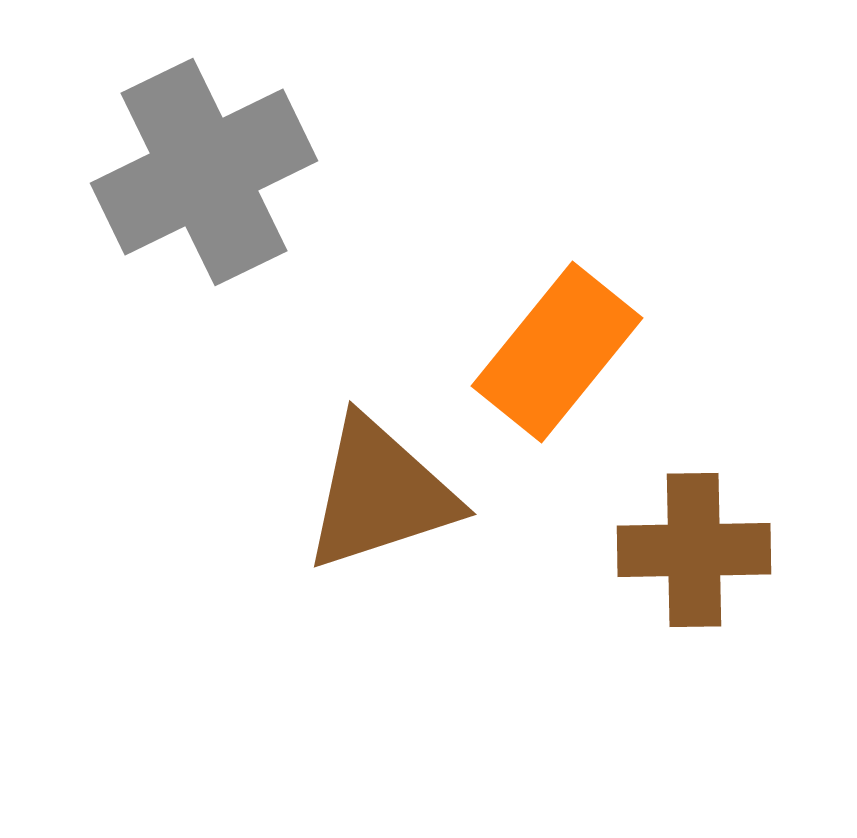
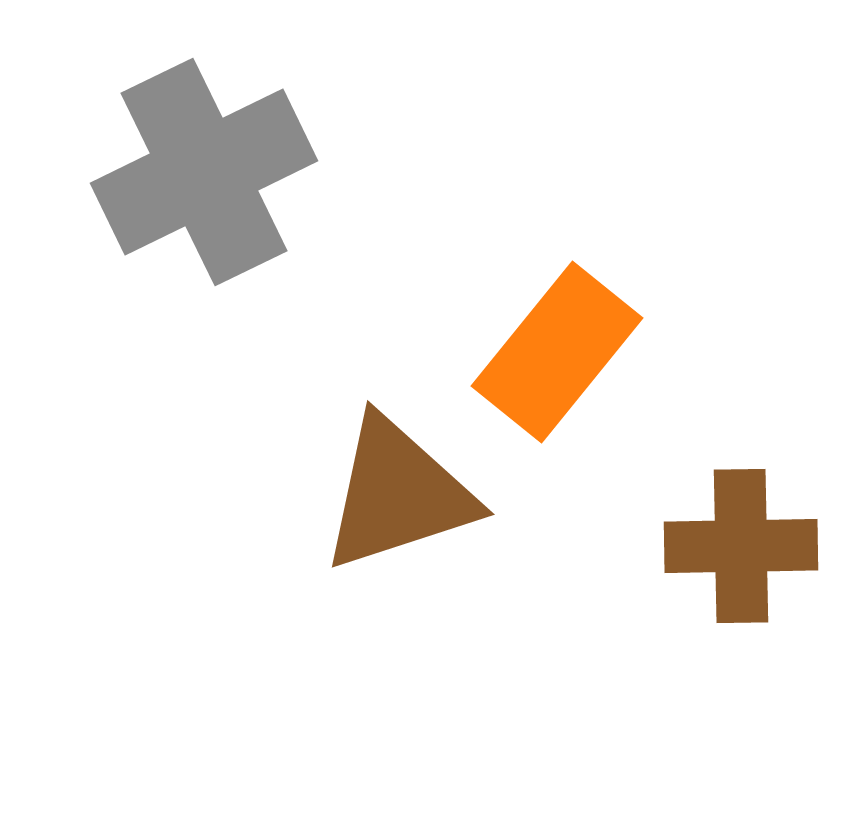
brown triangle: moved 18 px right
brown cross: moved 47 px right, 4 px up
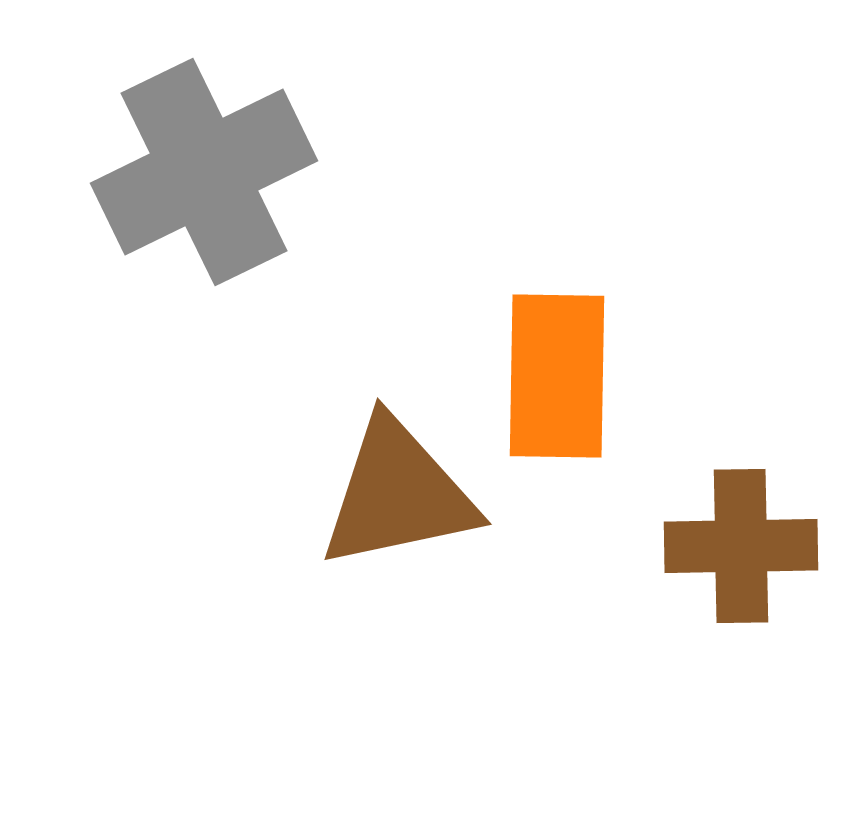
orange rectangle: moved 24 px down; rotated 38 degrees counterclockwise
brown triangle: rotated 6 degrees clockwise
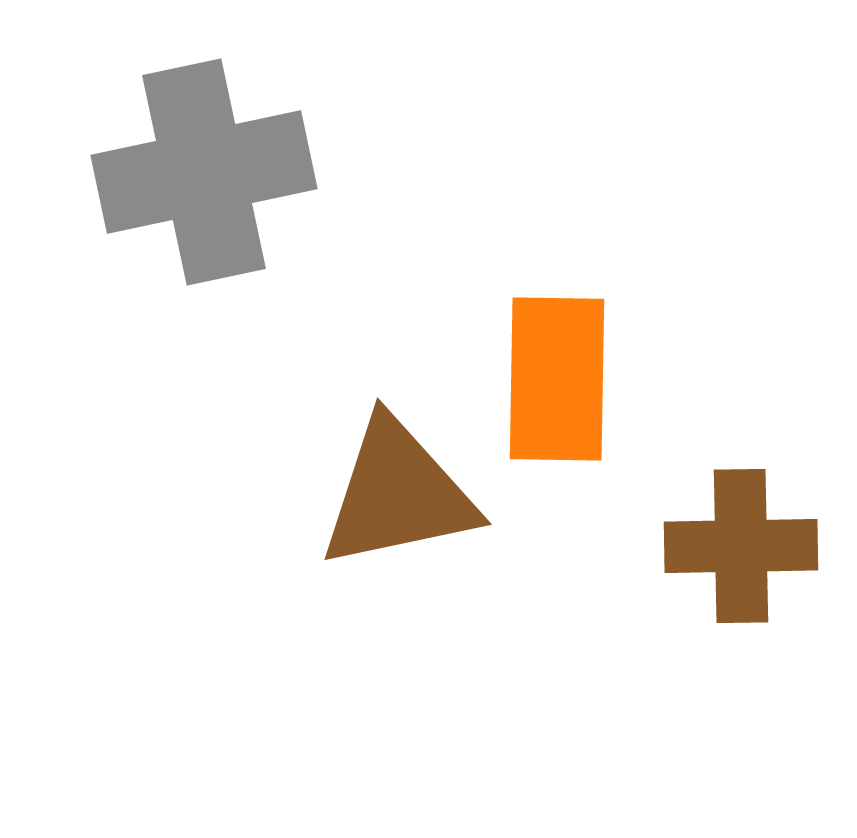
gray cross: rotated 14 degrees clockwise
orange rectangle: moved 3 px down
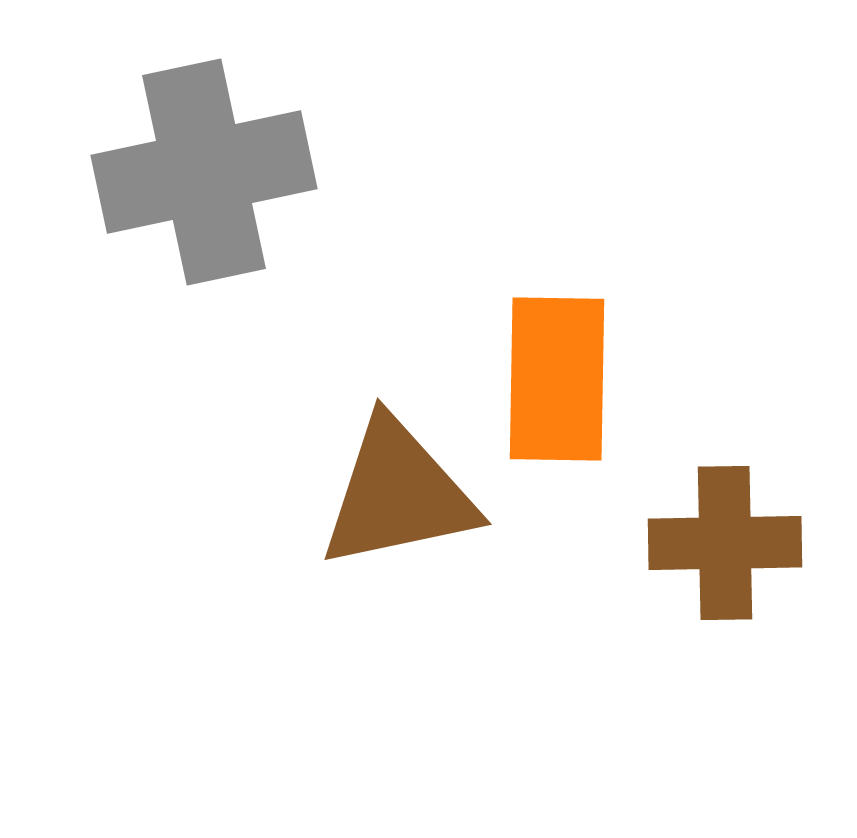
brown cross: moved 16 px left, 3 px up
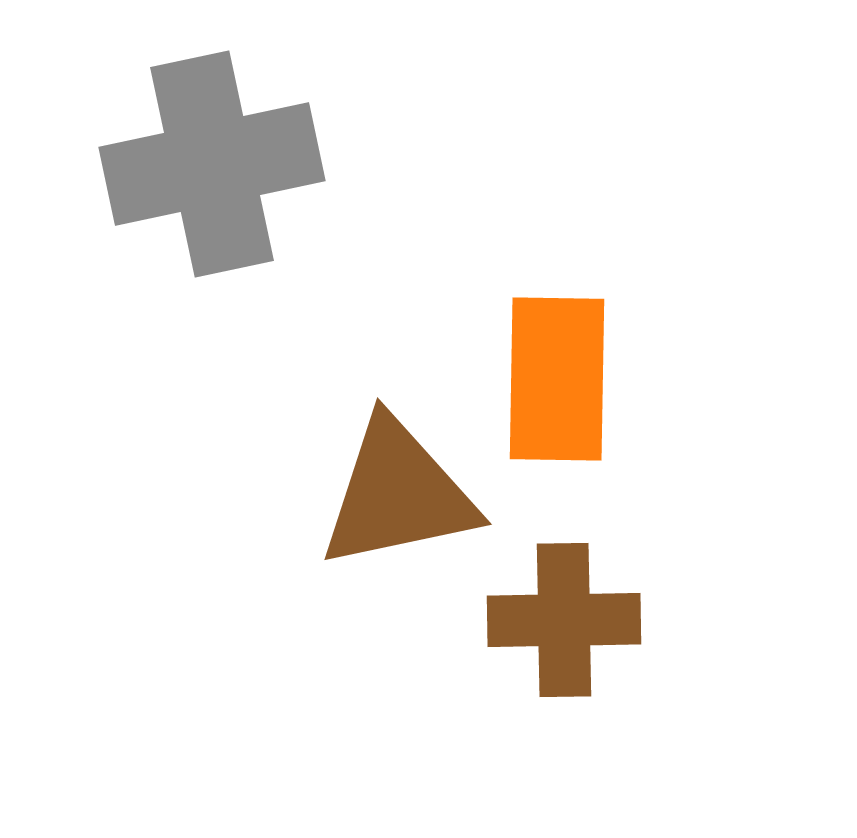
gray cross: moved 8 px right, 8 px up
brown cross: moved 161 px left, 77 px down
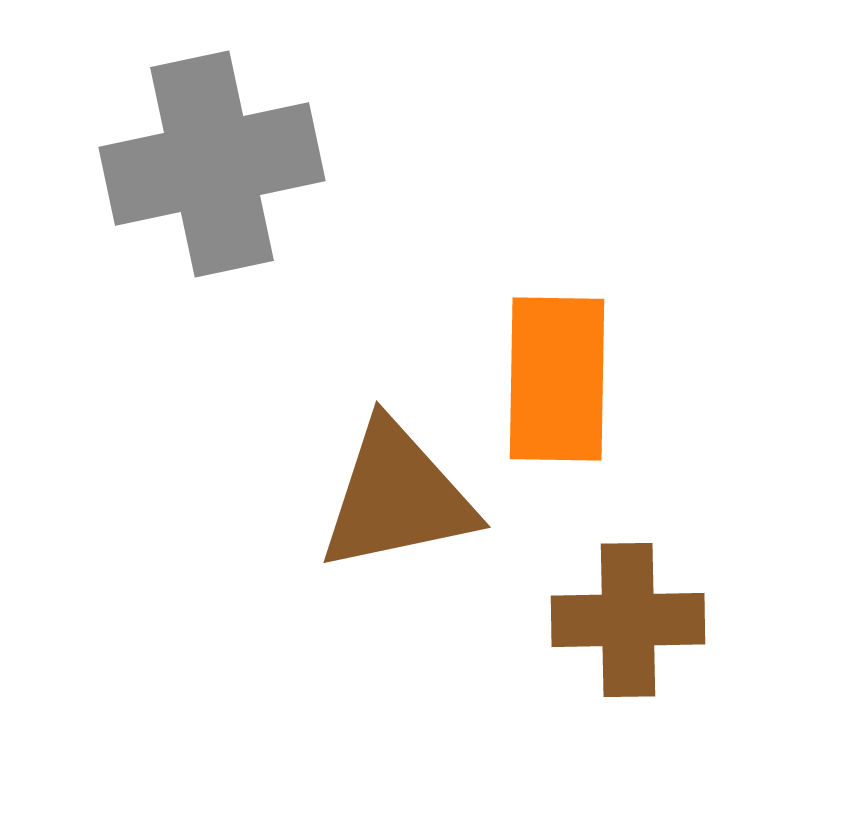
brown triangle: moved 1 px left, 3 px down
brown cross: moved 64 px right
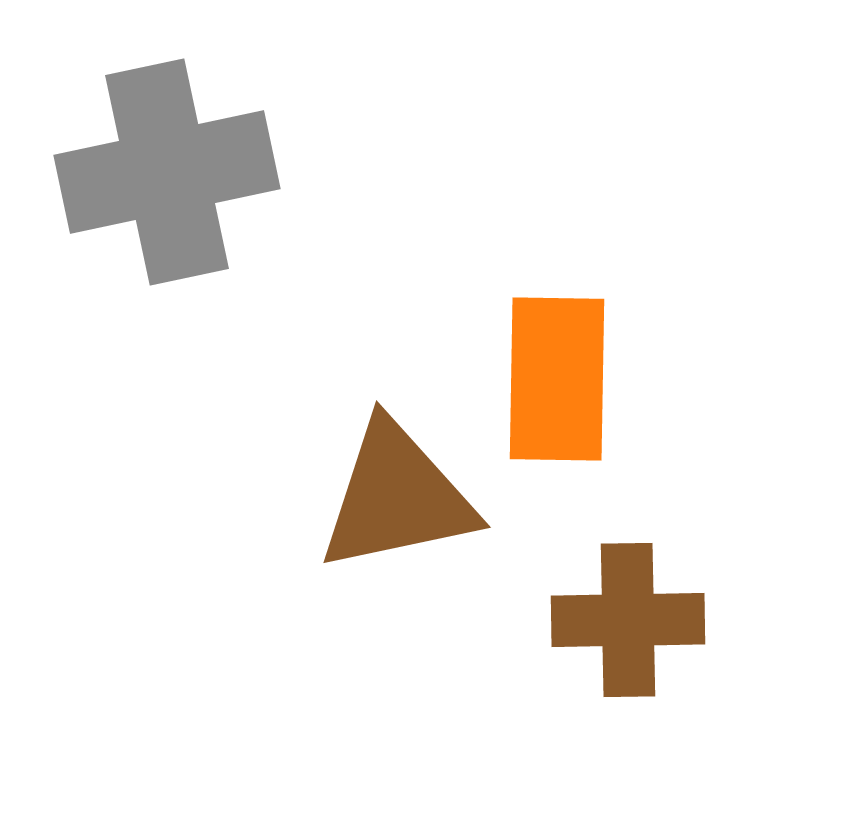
gray cross: moved 45 px left, 8 px down
